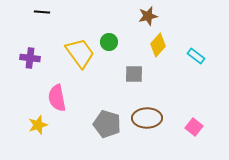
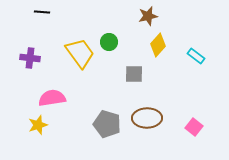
pink semicircle: moved 5 px left; rotated 92 degrees clockwise
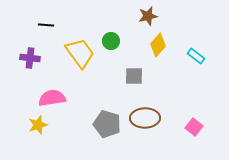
black line: moved 4 px right, 13 px down
green circle: moved 2 px right, 1 px up
gray square: moved 2 px down
brown ellipse: moved 2 px left
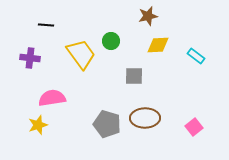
yellow diamond: rotated 45 degrees clockwise
yellow trapezoid: moved 1 px right, 1 px down
pink square: rotated 12 degrees clockwise
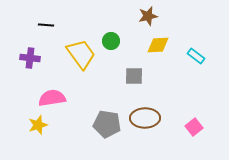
gray pentagon: rotated 8 degrees counterclockwise
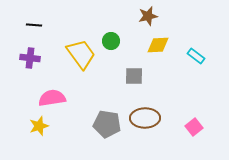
black line: moved 12 px left
yellow star: moved 1 px right, 1 px down
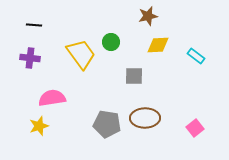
green circle: moved 1 px down
pink square: moved 1 px right, 1 px down
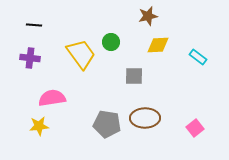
cyan rectangle: moved 2 px right, 1 px down
yellow star: rotated 12 degrees clockwise
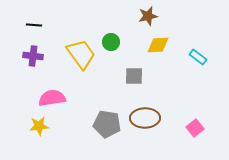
purple cross: moved 3 px right, 2 px up
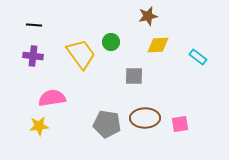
pink square: moved 15 px left, 4 px up; rotated 30 degrees clockwise
